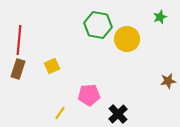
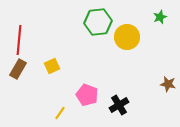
green hexagon: moved 3 px up; rotated 16 degrees counterclockwise
yellow circle: moved 2 px up
brown rectangle: rotated 12 degrees clockwise
brown star: moved 3 px down; rotated 21 degrees clockwise
pink pentagon: moved 2 px left; rotated 25 degrees clockwise
black cross: moved 1 px right, 9 px up; rotated 12 degrees clockwise
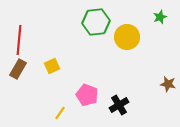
green hexagon: moved 2 px left
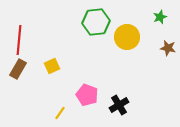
brown star: moved 36 px up
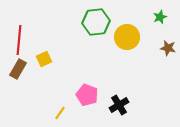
yellow square: moved 8 px left, 7 px up
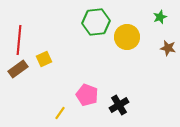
brown rectangle: rotated 24 degrees clockwise
